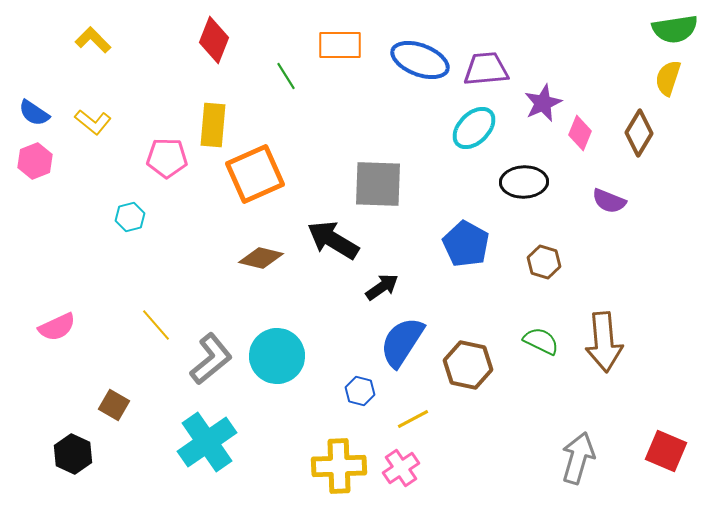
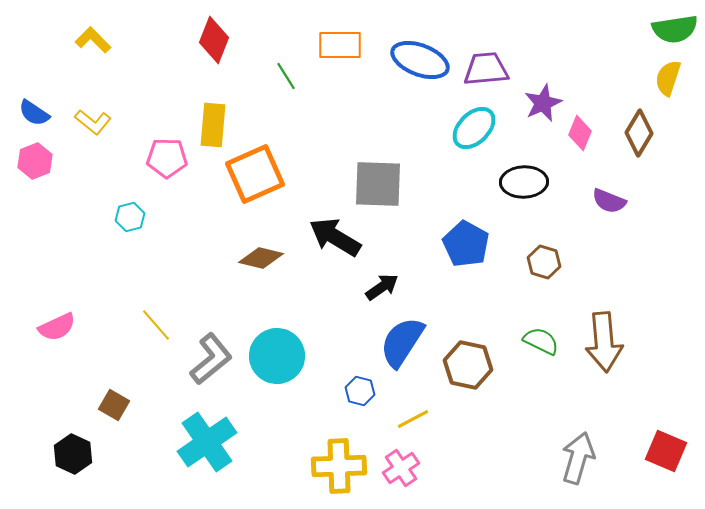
black arrow at (333, 240): moved 2 px right, 3 px up
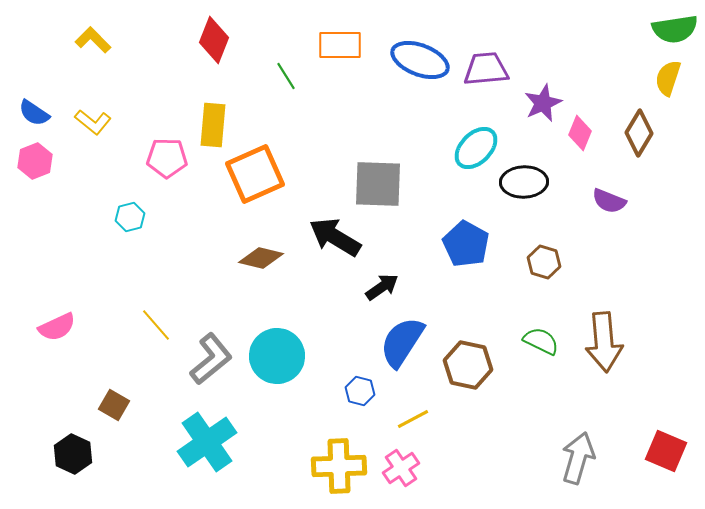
cyan ellipse at (474, 128): moved 2 px right, 20 px down
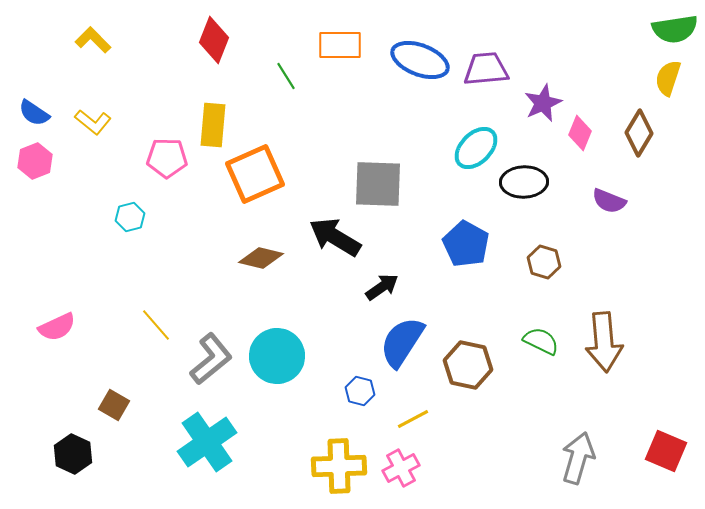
pink cross at (401, 468): rotated 6 degrees clockwise
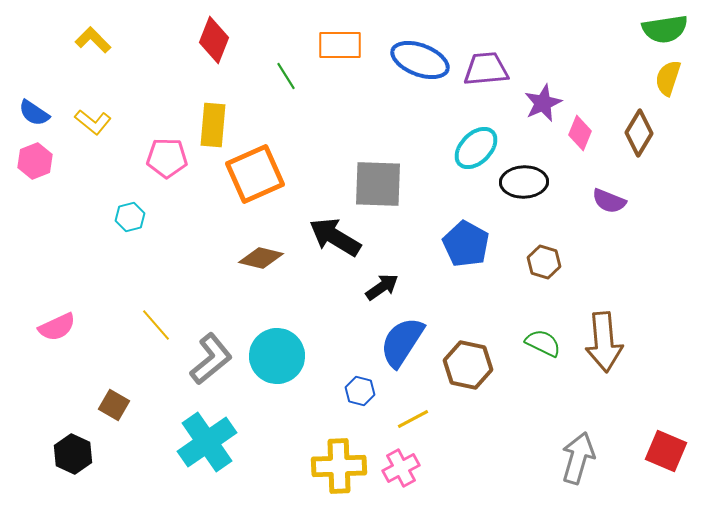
green semicircle at (675, 29): moved 10 px left
green semicircle at (541, 341): moved 2 px right, 2 px down
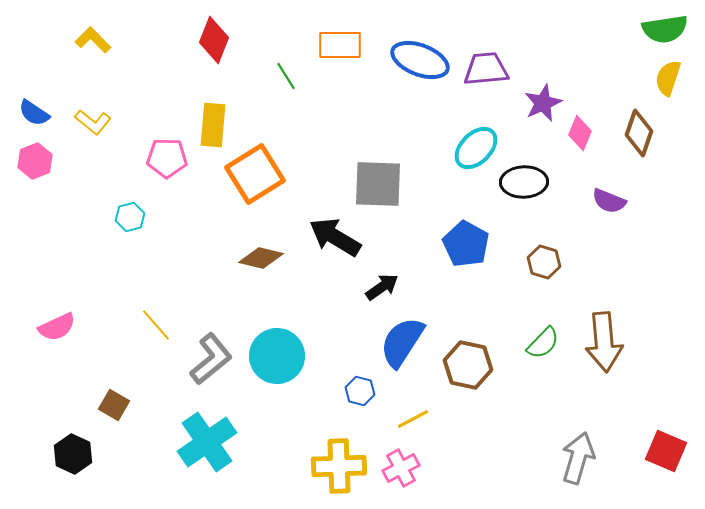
brown diamond at (639, 133): rotated 12 degrees counterclockwise
orange square at (255, 174): rotated 8 degrees counterclockwise
green semicircle at (543, 343): rotated 108 degrees clockwise
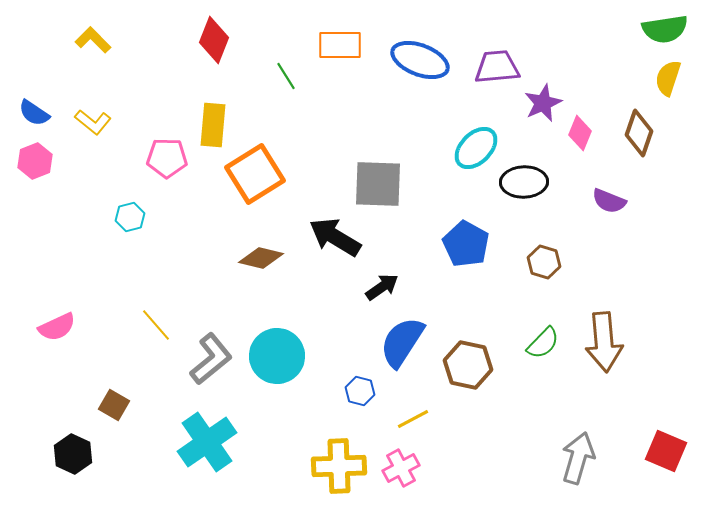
purple trapezoid at (486, 69): moved 11 px right, 2 px up
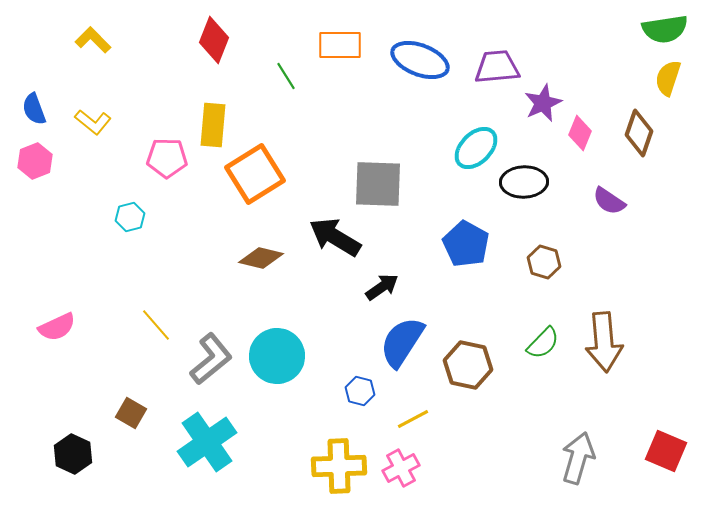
blue semicircle at (34, 113): moved 4 px up; rotated 36 degrees clockwise
purple semicircle at (609, 201): rotated 12 degrees clockwise
brown square at (114, 405): moved 17 px right, 8 px down
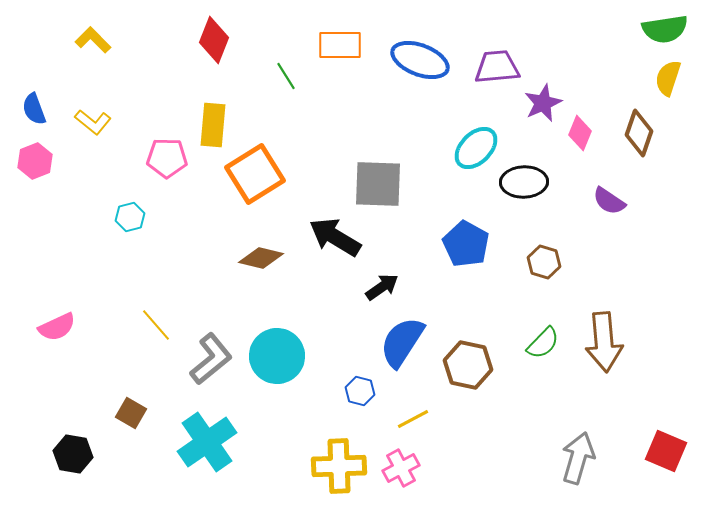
black hexagon at (73, 454): rotated 15 degrees counterclockwise
